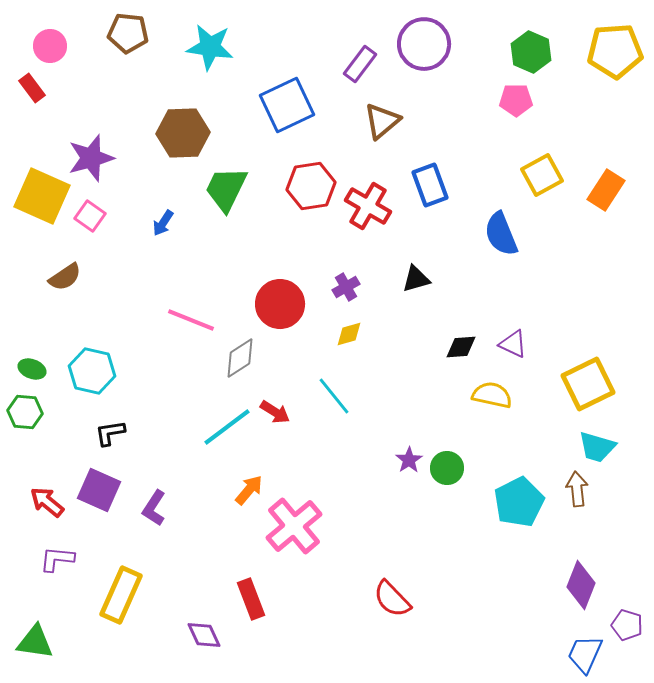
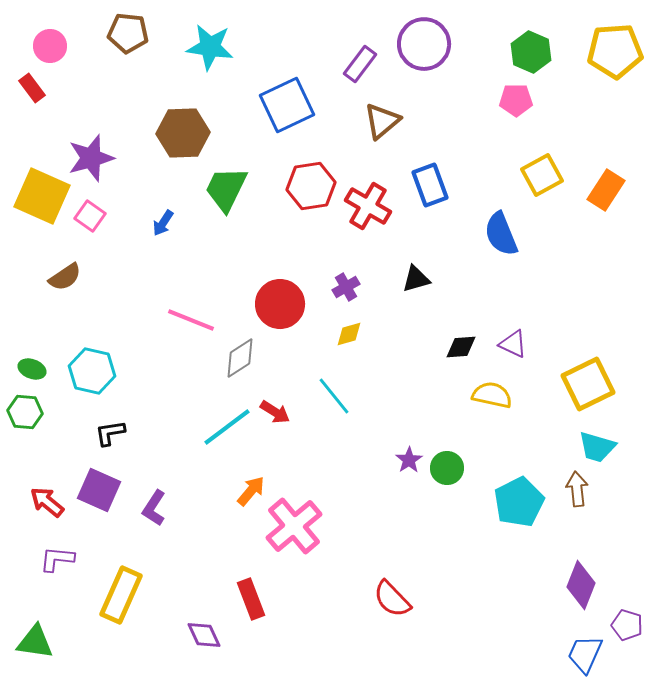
orange arrow at (249, 490): moved 2 px right, 1 px down
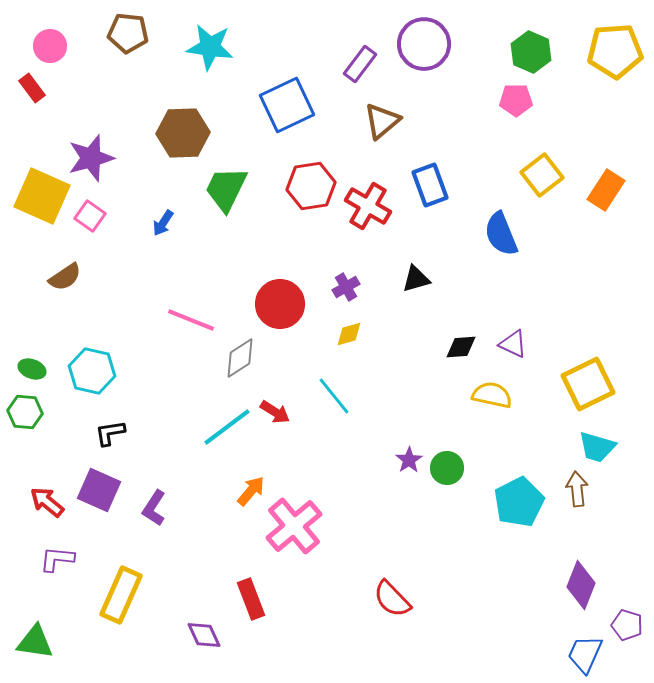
yellow square at (542, 175): rotated 9 degrees counterclockwise
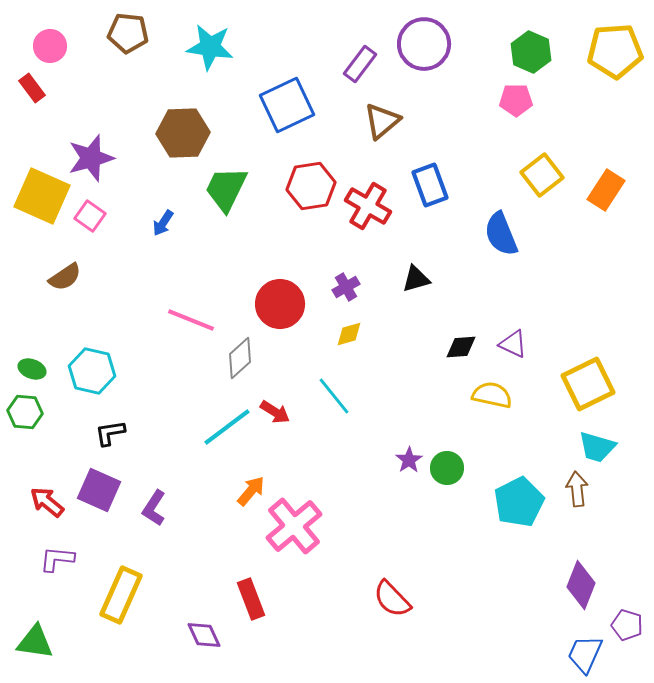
gray diamond at (240, 358): rotated 9 degrees counterclockwise
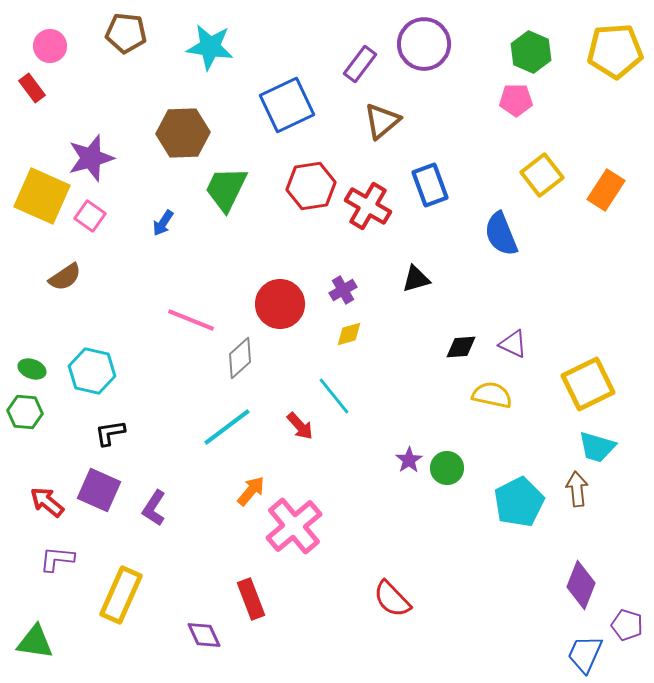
brown pentagon at (128, 33): moved 2 px left
purple cross at (346, 287): moved 3 px left, 3 px down
red arrow at (275, 412): moved 25 px right, 14 px down; rotated 16 degrees clockwise
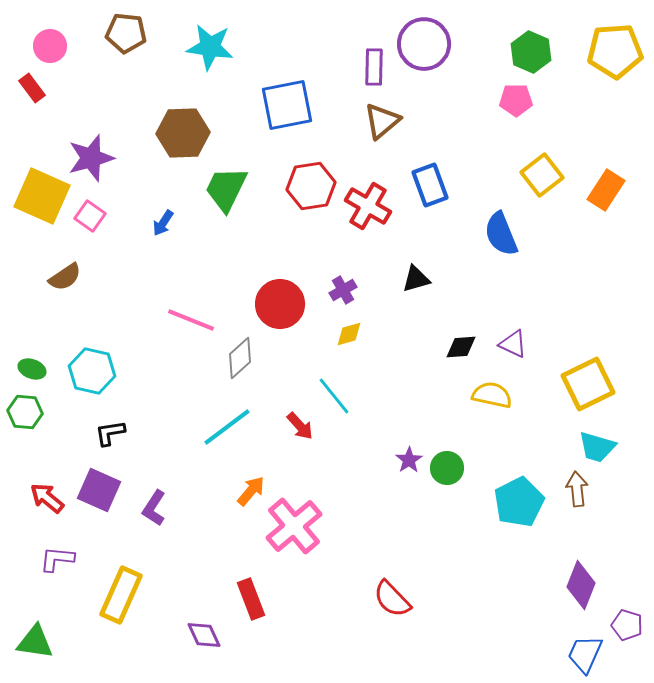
purple rectangle at (360, 64): moved 14 px right, 3 px down; rotated 36 degrees counterclockwise
blue square at (287, 105): rotated 14 degrees clockwise
red arrow at (47, 502): moved 4 px up
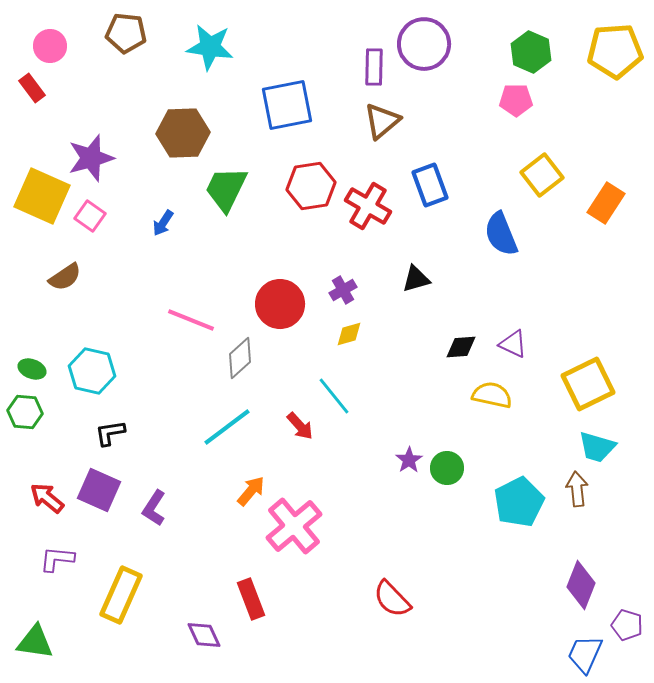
orange rectangle at (606, 190): moved 13 px down
